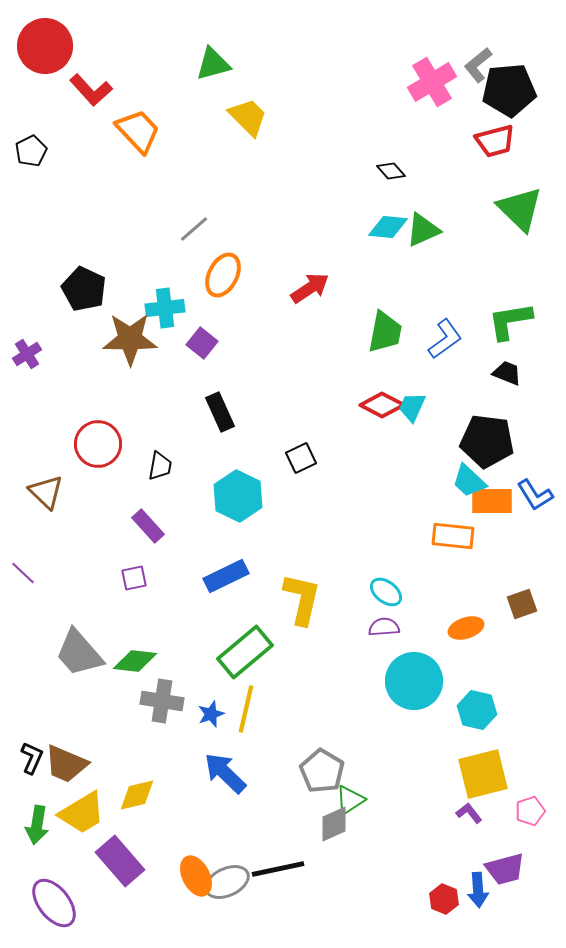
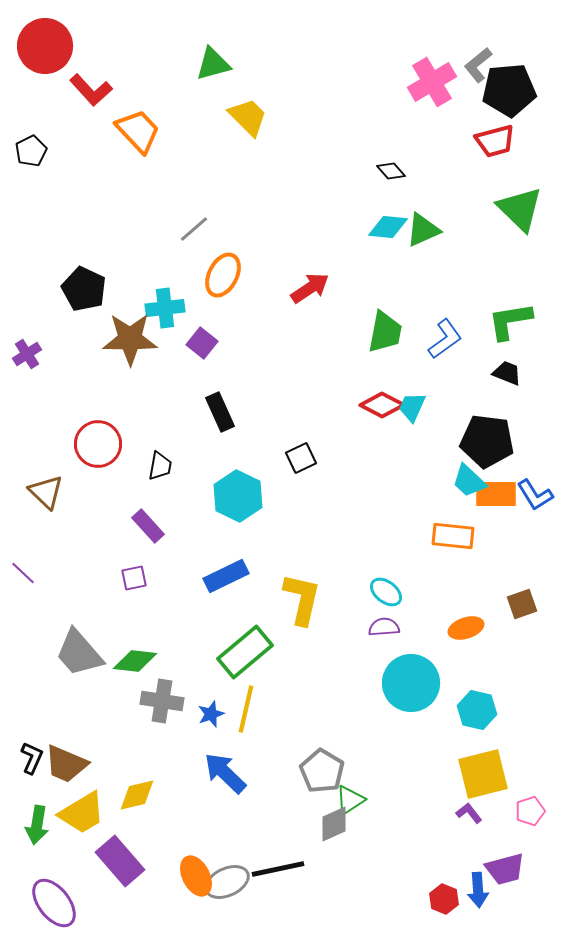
orange rectangle at (492, 501): moved 4 px right, 7 px up
cyan circle at (414, 681): moved 3 px left, 2 px down
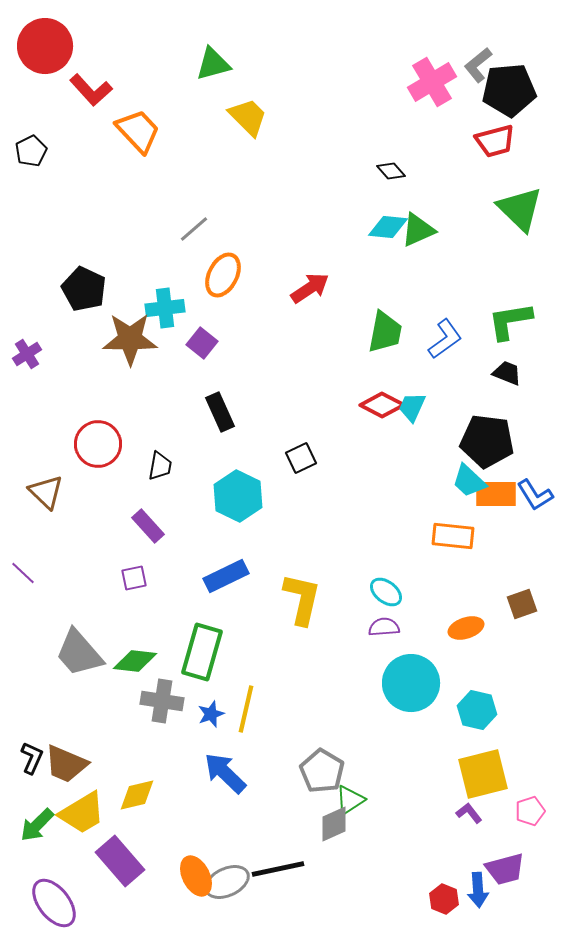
green triangle at (423, 230): moved 5 px left
green rectangle at (245, 652): moved 43 px left; rotated 34 degrees counterclockwise
green arrow at (37, 825): rotated 36 degrees clockwise
